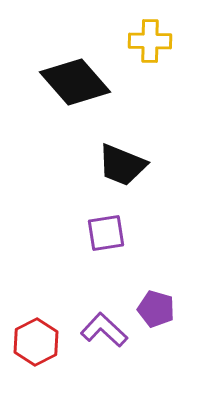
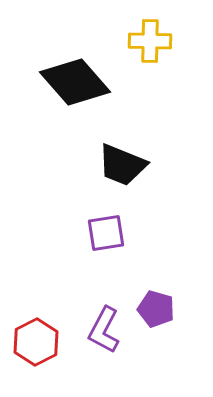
purple L-shape: rotated 105 degrees counterclockwise
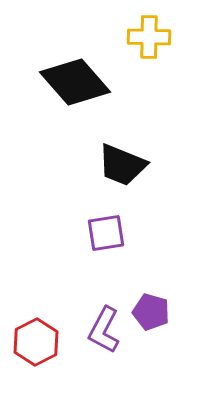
yellow cross: moved 1 px left, 4 px up
purple pentagon: moved 5 px left, 3 px down
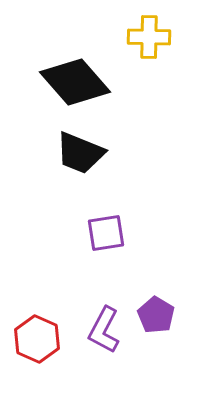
black trapezoid: moved 42 px left, 12 px up
purple pentagon: moved 5 px right, 3 px down; rotated 15 degrees clockwise
red hexagon: moved 1 px right, 3 px up; rotated 9 degrees counterclockwise
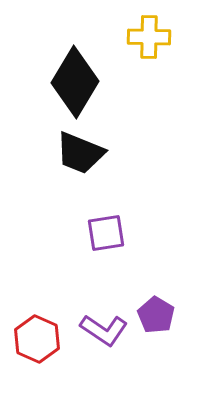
black diamond: rotated 72 degrees clockwise
purple L-shape: rotated 84 degrees counterclockwise
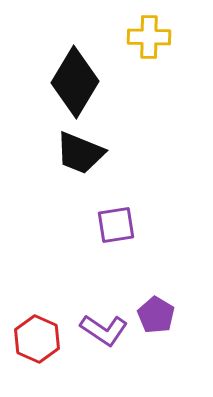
purple square: moved 10 px right, 8 px up
